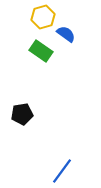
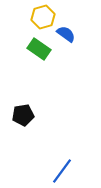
green rectangle: moved 2 px left, 2 px up
black pentagon: moved 1 px right, 1 px down
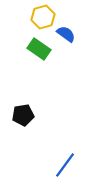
blue line: moved 3 px right, 6 px up
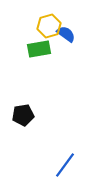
yellow hexagon: moved 6 px right, 9 px down
green rectangle: rotated 45 degrees counterclockwise
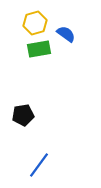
yellow hexagon: moved 14 px left, 3 px up
blue line: moved 26 px left
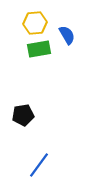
yellow hexagon: rotated 10 degrees clockwise
blue semicircle: moved 1 px right, 1 px down; rotated 24 degrees clockwise
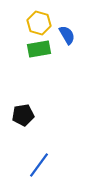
yellow hexagon: moved 4 px right; rotated 20 degrees clockwise
